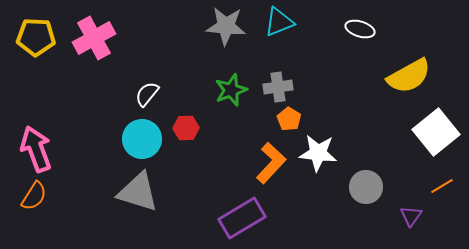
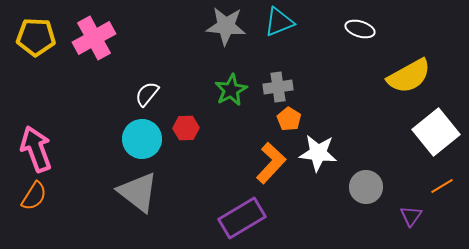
green star: rotated 8 degrees counterclockwise
gray triangle: rotated 21 degrees clockwise
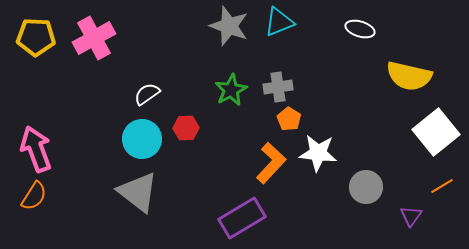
gray star: moved 3 px right; rotated 15 degrees clockwise
yellow semicircle: rotated 42 degrees clockwise
white semicircle: rotated 16 degrees clockwise
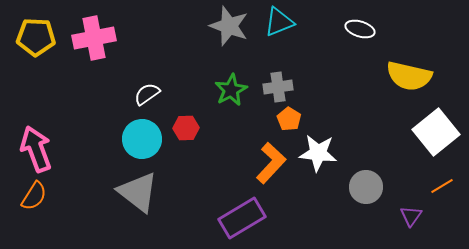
pink cross: rotated 18 degrees clockwise
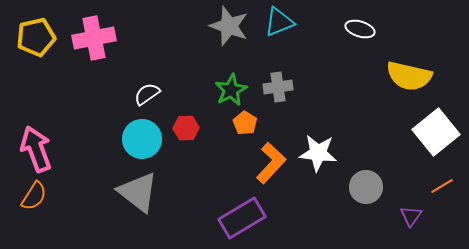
yellow pentagon: rotated 15 degrees counterclockwise
orange pentagon: moved 44 px left, 4 px down
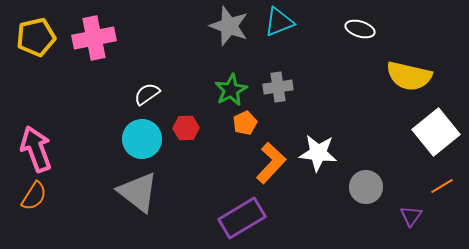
orange pentagon: rotated 15 degrees clockwise
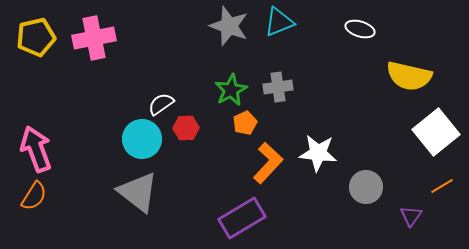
white semicircle: moved 14 px right, 10 px down
orange L-shape: moved 3 px left
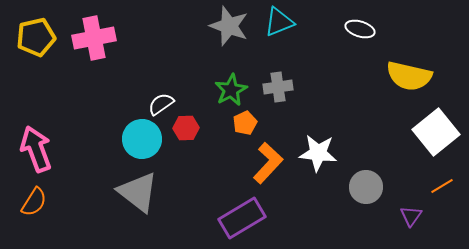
orange semicircle: moved 6 px down
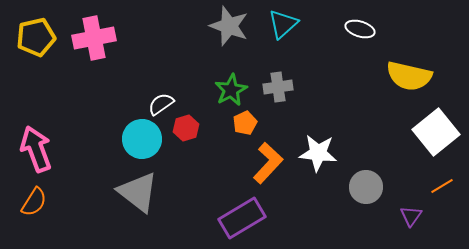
cyan triangle: moved 4 px right, 2 px down; rotated 20 degrees counterclockwise
red hexagon: rotated 15 degrees counterclockwise
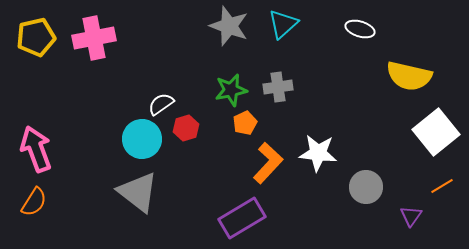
green star: rotated 16 degrees clockwise
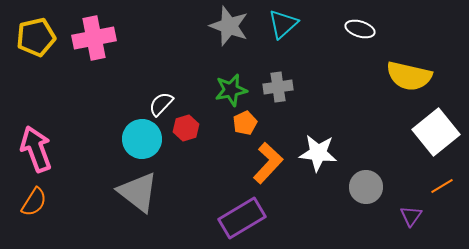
white semicircle: rotated 12 degrees counterclockwise
